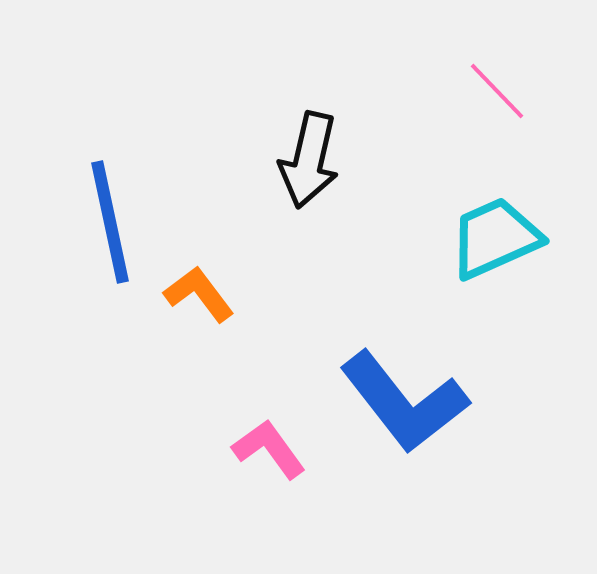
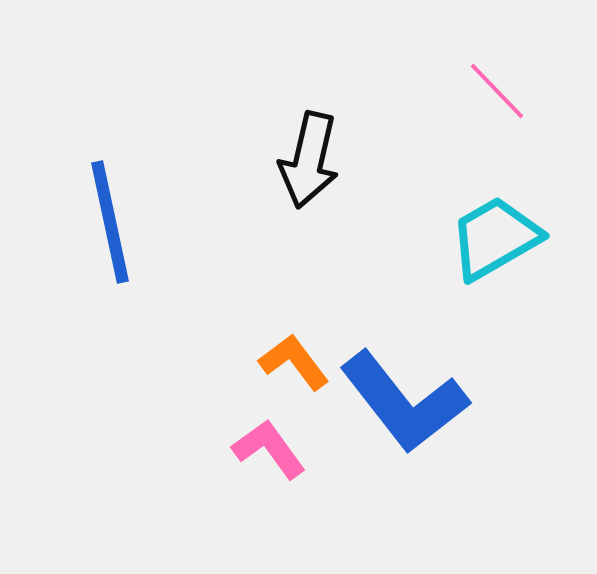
cyan trapezoid: rotated 6 degrees counterclockwise
orange L-shape: moved 95 px right, 68 px down
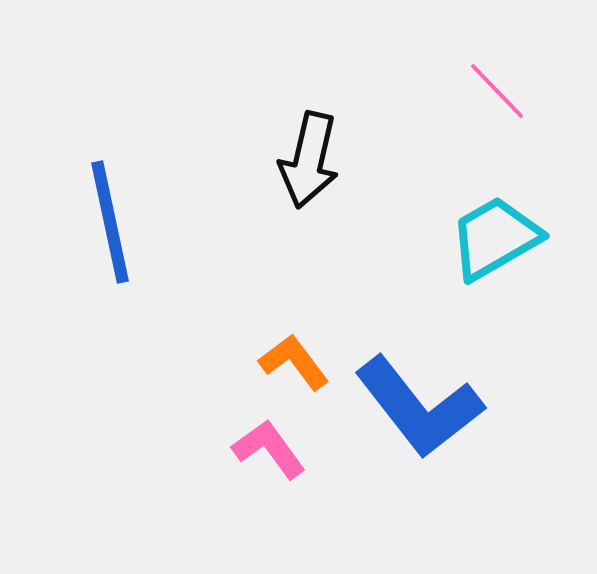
blue L-shape: moved 15 px right, 5 px down
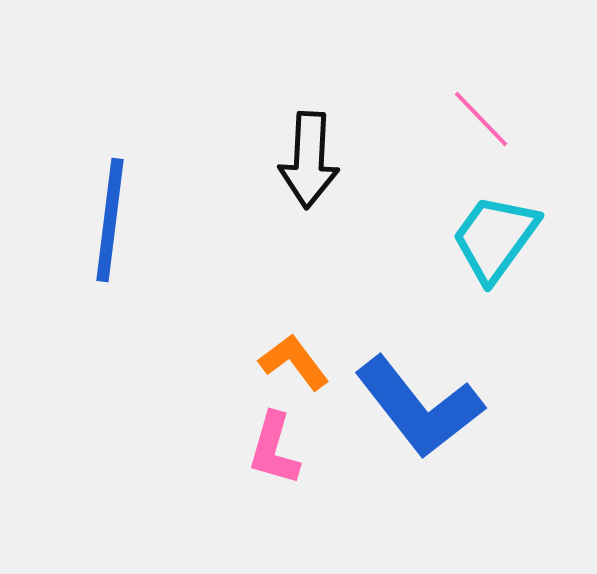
pink line: moved 16 px left, 28 px down
black arrow: rotated 10 degrees counterclockwise
blue line: moved 2 px up; rotated 19 degrees clockwise
cyan trapezoid: rotated 24 degrees counterclockwise
pink L-shape: moved 5 px right; rotated 128 degrees counterclockwise
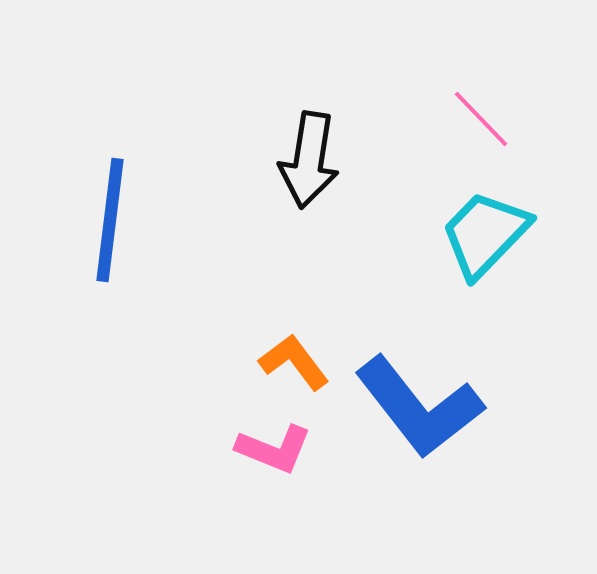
black arrow: rotated 6 degrees clockwise
cyan trapezoid: moved 10 px left, 4 px up; rotated 8 degrees clockwise
pink L-shape: rotated 84 degrees counterclockwise
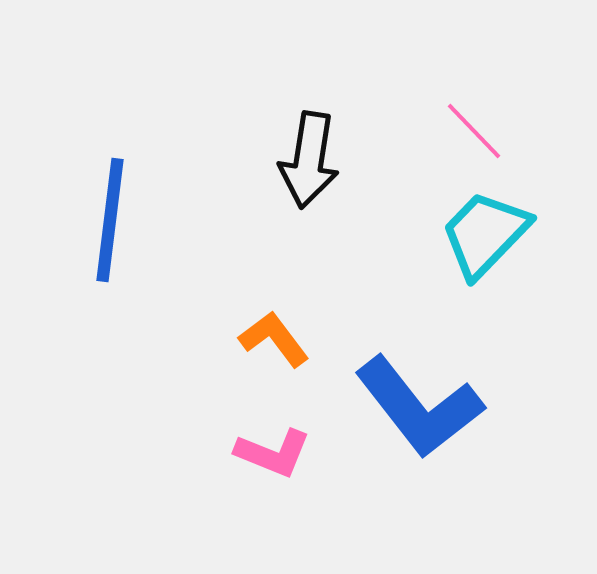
pink line: moved 7 px left, 12 px down
orange L-shape: moved 20 px left, 23 px up
pink L-shape: moved 1 px left, 4 px down
